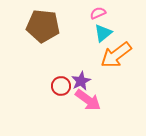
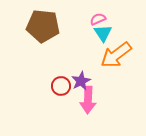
pink semicircle: moved 6 px down
cyan triangle: rotated 24 degrees counterclockwise
pink arrow: rotated 56 degrees clockwise
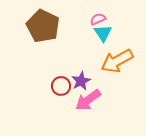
brown pentagon: rotated 20 degrees clockwise
orange arrow: moved 1 px right, 6 px down; rotated 8 degrees clockwise
pink arrow: rotated 52 degrees clockwise
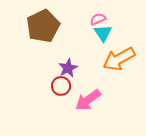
brown pentagon: rotated 20 degrees clockwise
orange arrow: moved 2 px right, 2 px up
purple star: moved 13 px left, 13 px up
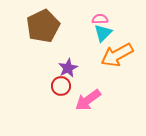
pink semicircle: moved 2 px right; rotated 21 degrees clockwise
cyan triangle: rotated 18 degrees clockwise
orange arrow: moved 2 px left, 4 px up
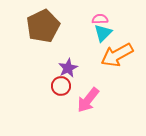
pink arrow: rotated 16 degrees counterclockwise
